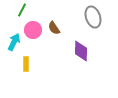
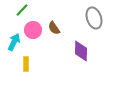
green line: rotated 16 degrees clockwise
gray ellipse: moved 1 px right, 1 px down
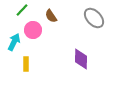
gray ellipse: rotated 25 degrees counterclockwise
brown semicircle: moved 3 px left, 12 px up
purple diamond: moved 8 px down
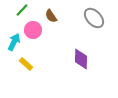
yellow rectangle: rotated 48 degrees counterclockwise
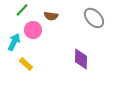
brown semicircle: rotated 48 degrees counterclockwise
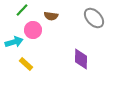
cyan arrow: rotated 48 degrees clockwise
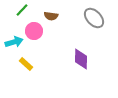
pink circle: moved 1 px right, 1 px down
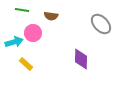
green line: rotated 56 degrees clockwise
gray ellipse: moved 7 px right, 6 px down
pink circle: moved 1 px left, 2 px down
